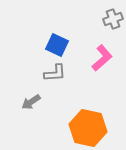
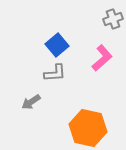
blue square: rotated 25 degrees clockwise
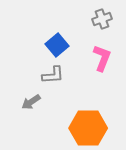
gray cross: moved 11 px left
pink L-shape: rotated 28 degrees counterclockwise
gray L-shape: moved 2 px left, 2 px down
orange hexagon: rotated 12 degrees counterclockwise
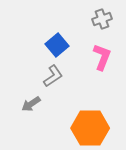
pink L-shape: moved 1 px up
gray L-shape: moved 1 px down; rotated 30 degrees counterclockwise
gray arrow: moved 2 px down
orange hexagon: moved 2 px right
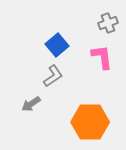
gray cross: moved 6 px right, 4 px down
pink L-shape: rotated 28 degrees counterclockwise
orange hexagon: moved 6 px up
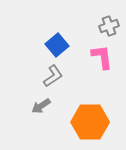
gray cross: moved 1 px right, 3 px down
gray arrow: moved 10 px right, 2 px down
